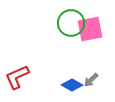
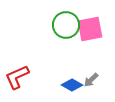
green circle: moved 5 px left, 2 px down
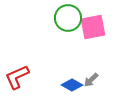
green circle: moved 2 px right, 7 px up
pink square: moved 3 px right, 2 px up
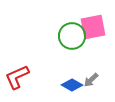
green circle: moved 4 px right, 18 px down
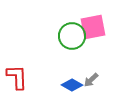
red L-shape: rotated 112 degrees clockwise
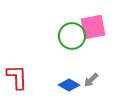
blue diamond: moved 3 px left
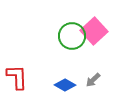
pink square: moved 1 px right, 4 px down; rotated 32 degrees counterclockwise
gray arrow: moved 2 px right
blue diamond: moved 4 px left
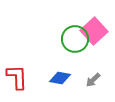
green circle: moved 3 px right, 3 px down
blue diamond: moved 5 px left, 7 px up; rotated 20 degrees counterclockwise
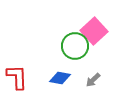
green circle: moved 7 px down
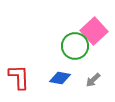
red L-shape: moved 2 px right
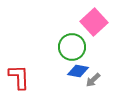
pink square: moved 9 px up
green circle: moved 3 px left, 1 px down
blue diamond: moved 18 px right, 7 px up
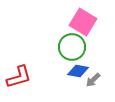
pink square: moved 11 px left; rotated 16 degrees counterclockwise
red L-shape: rotated 76 degrees clockwise
